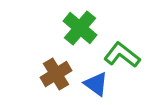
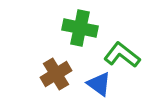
green cross: rotated 28 degrees counterclockwise
blue triangle: moved 3 px right
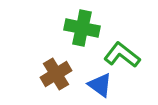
green cross: moved 2 px right
blue triangle: moved 1 px right, 1 px down
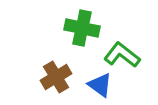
brown cross: moved 3 px down
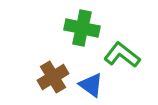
brown cross: moved 3 px left
blue triangle: moved 9 px left
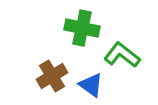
brown cross: moved 1 px left, 1 px up
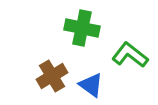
green L-shape: moved 8 px right
